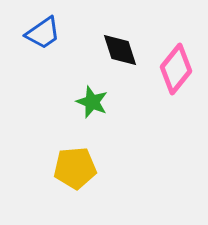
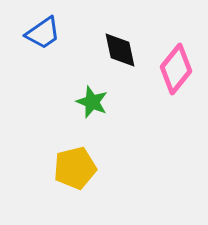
black diamond: rotated 6 degrees clockwise
yellow pentagon: rotated 9 degrees counterclockwise
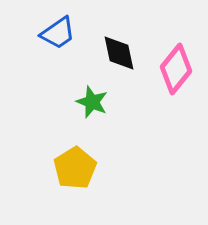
blue trapezoid: moved 15 px right
black diamond: moved 1 px left, 3 px down
yellow pentagon: rotated 18 degrees counterclockwise
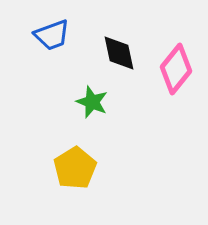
blue trapezoid: moved 6 px left, 2 px down; rotated 15 degrees clockwise
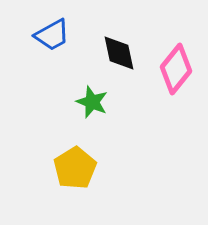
blue trapezoid: rotated 9 degrees counterclockwise
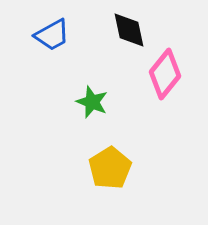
black diamond: moved 10 px right, 23 px up
pink diamond: moved 11 px left, 5 px down
yellow pentagon: moved 35 px right
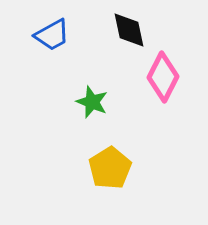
pink diamond: moved 2 px left, 3 px down; rotated 12 degrees counterclockwise
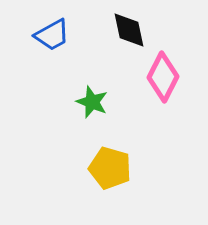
yellow pentagon: rotated 24 degrees counterclockwise
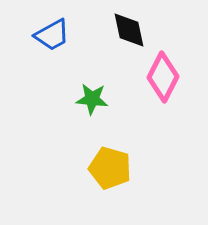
green star: moved 3 px up; rotated 16 degrees counterclockwise
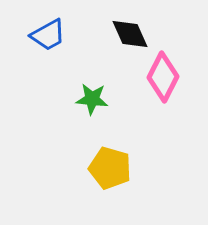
black diamond: moved 1 px right, 4 px down; rotated 12 degrees counterclockwise
blue trapezoid: moved 4 px left
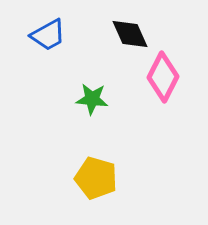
yellow pentagon: moved 14 px left, 10 px down
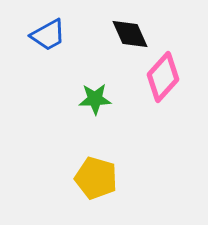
pink diamond: rotated 15 degrees clockwise
green star: moved 3 px right; rotated 8 degrees counterclockwise
